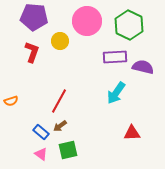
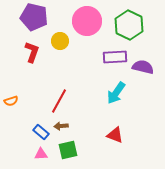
purple pentagon: rotated 8 degrees clockwise
brown arrow: moved 1 px right; rotated 32 degrees clockwise
red triangle: moved 17 px left, 2 px down; rotated 24 degrees clockwise
pink triangle: rotated 40 degrees counterclockwise
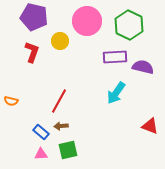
orange semicircle: rotated 32 degrees clockwise
red triangle: moved 35 px right, 9 px up
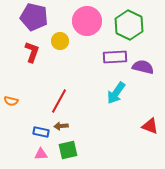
blue rectangle: rotated 28 degrees counterclockwise
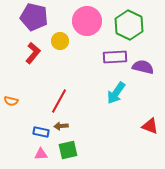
red L-shape: moved 1 px right, 1 px down; rotated 20 degrees clockwise
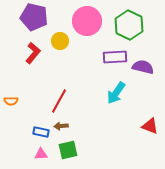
orange semicircle: rotated 16 degrees counterclockwise
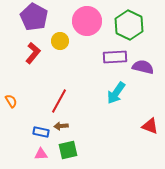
purple pentagon: rotated 16 degrees clockwise
orange semicircle: rotated 120 degrees counterclockwise
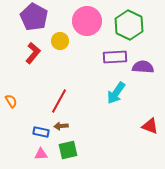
purple semicircle: rotated 10 degrees counterclockwise
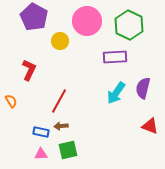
red L-shape: moved 4 px left, 17 px down; rotated 15 degrees counterclockwise
purple semicircle: moved 21 px down; rotated 80 degrees counterclockwise
